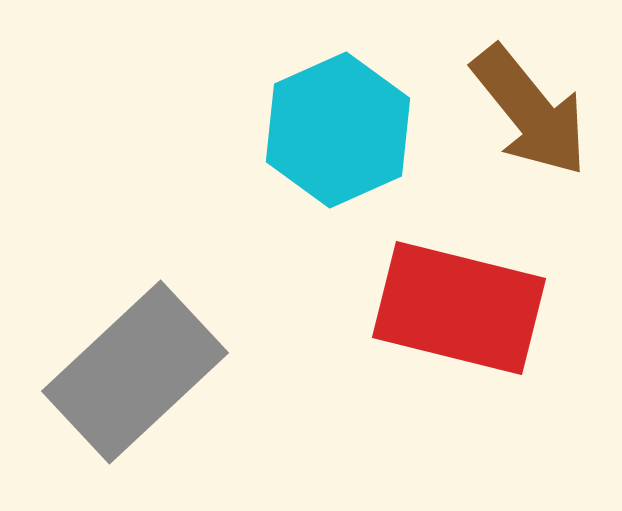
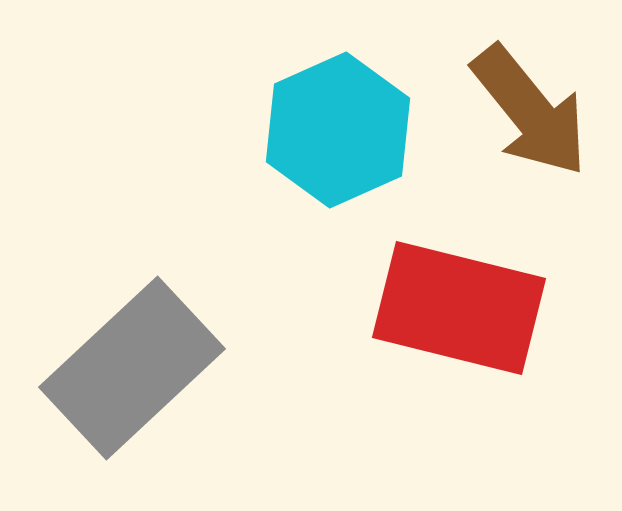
gray rectangle: moved 3 px left, 4 px up
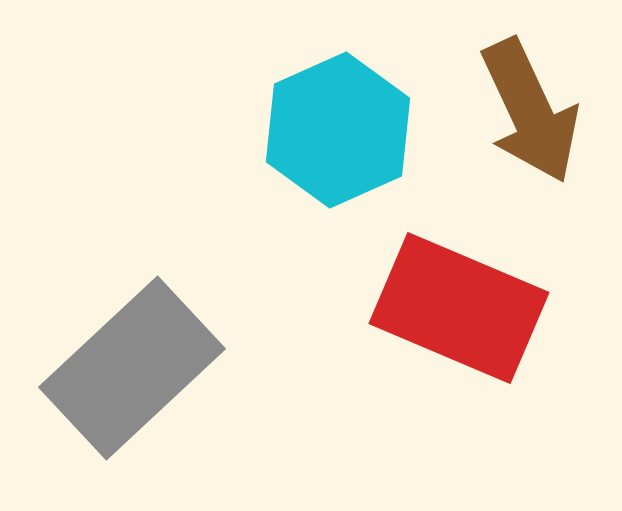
brown arrow: rotated 14 degrees clockwise
red rectangle: rotated 9 degrees clockwise
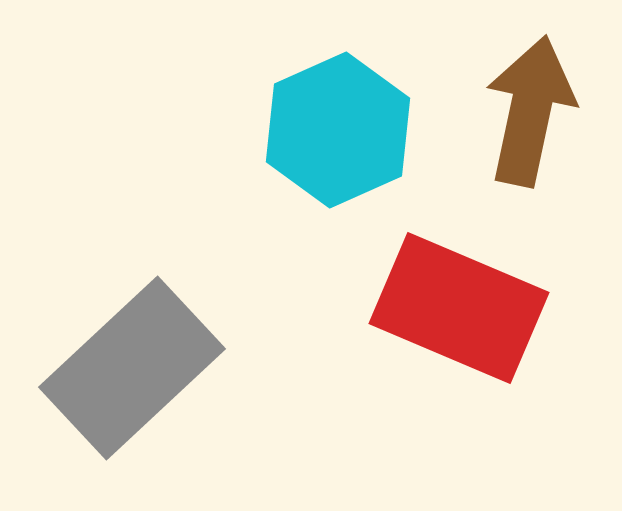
brown arrow: rotated 143 degrees counterclockwise
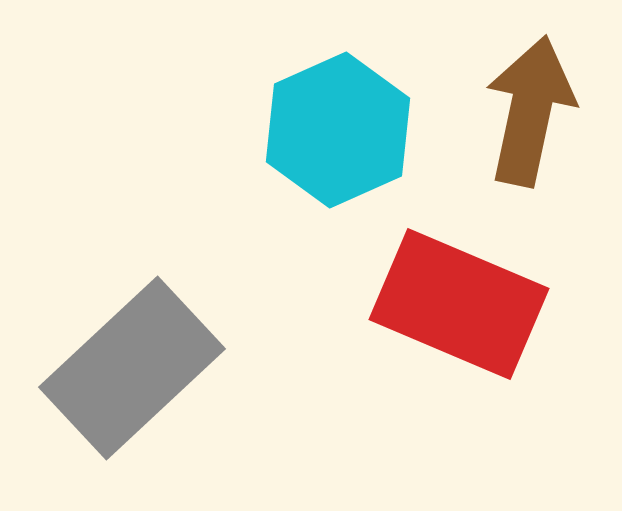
red rectangle: moved 4 px up
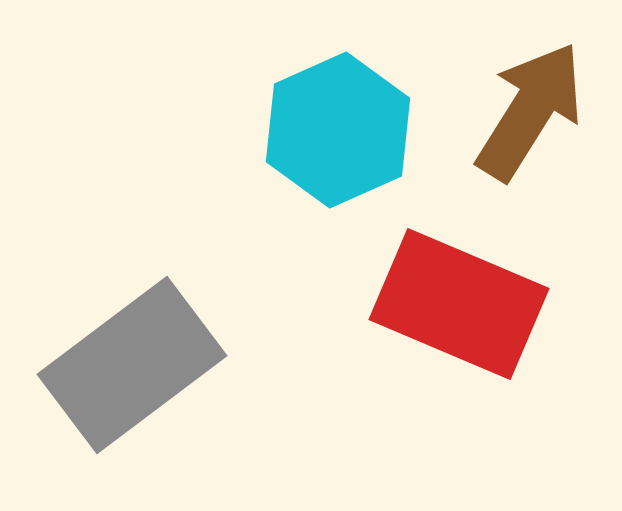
brown arrow: rotated 20 degrees clockwise
gray rectangle: moved 3 px up; rotated 6 degrees clockwise
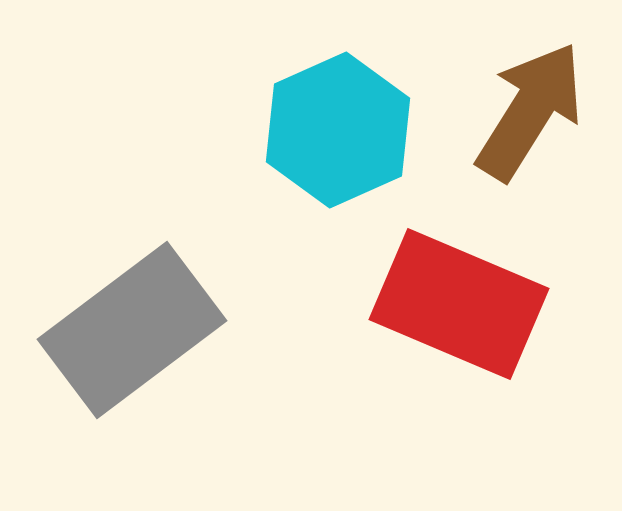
gray rectangle: moved 35 px up
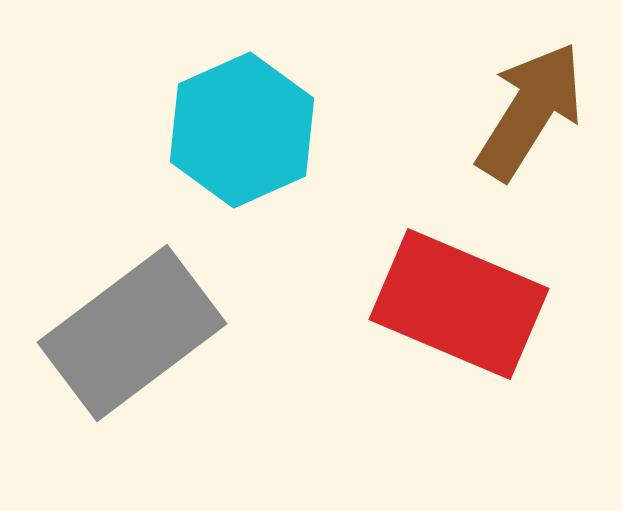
cyan hexagon: moved 96 px left
gray rectangle: moved 3 px down
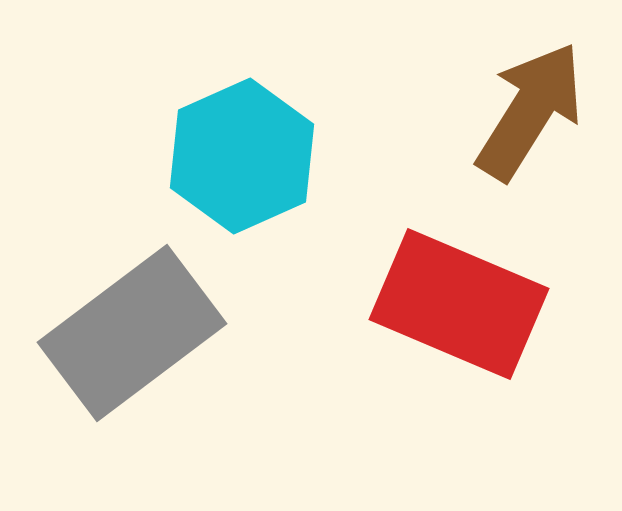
cyan hexagon: moved 26 px down
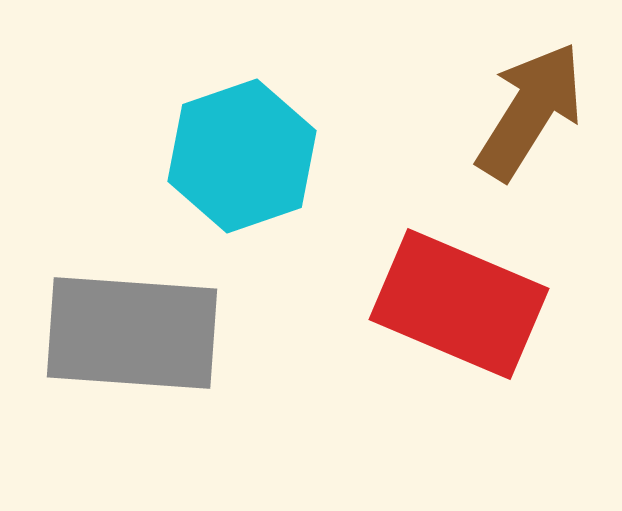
cyan hexagon: rotated 5 degrees clockwise
gray rectangle: rotated 41 degrees clockwise
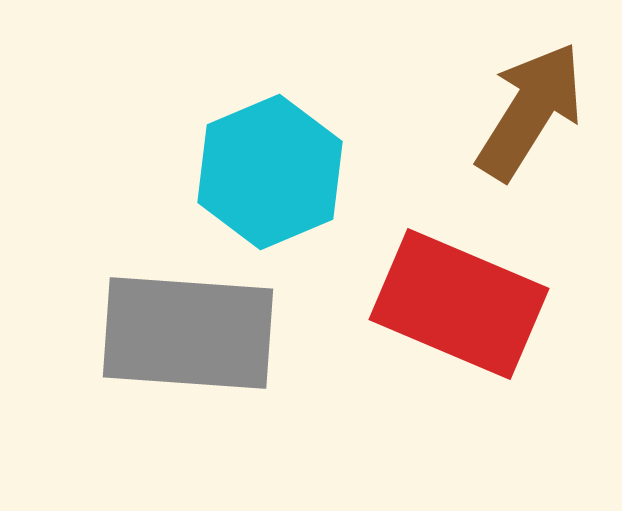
cyan hexagon: moved 28 px right, 16 px down; rotated 4 degrees counterclockwise
gray rectangle: moved 56 px right
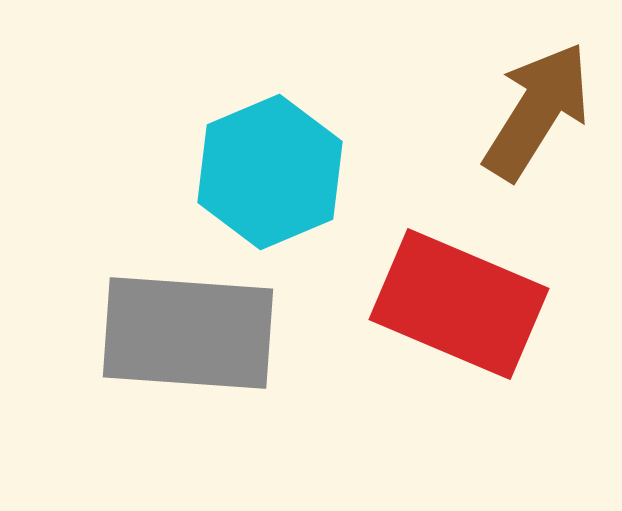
brown arrow: moved 7 px right
